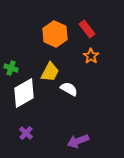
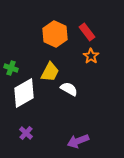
red rectangle: moved 3 px down
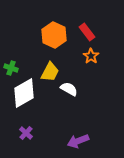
orange hexagon: moved 1 px left, 1 px down
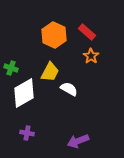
red rectangle: rotated 12 degrees counterclockwise
purple cross: moved 1 px right; rotated 32 degrees counterclockwise
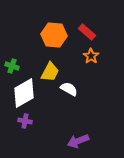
orange hexagon: rotated 20 degrees counterclockwise
green cross: moved 1 px right, 2 px up
purple cross: moved 2 px left, 12 px up
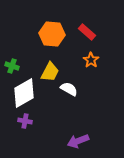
orange hexagon: moved 2 px left, 1 px up
orange star: moved 4 px down
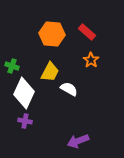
white diamond: rotated 36 degrees counterclockwise
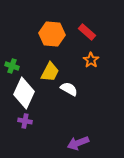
purple arrow: moved 2 px down
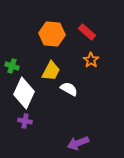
yellow trapezoid: moved 1 px right, 1 px up
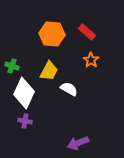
yellow trapezoid: moved 2 px left
